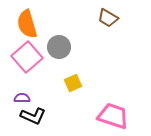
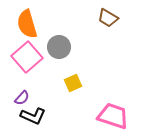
purple semicircle: rotated 133 degrees clockwise
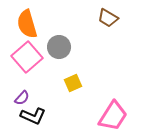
pink trapezoid: rotated 104 degrees clockwise
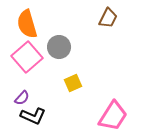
brown trapezoid: rotated 95 degrees counterclockwise
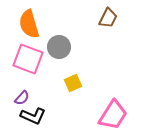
orange semicircle: moved 2 px right
pink square: moved 1 px right, 2 px down; rotated 28 degrees counterclockwise
pink trapezoid: moved 1 px up
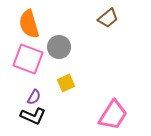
brown trapezoid: rotated 25 degrees clockwise
yellow square: moved 7 px left
purple semicircle: moved 12 px right, 1 px up; rotated 14 degrees counterclockwise
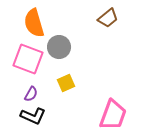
orange semicircle: moved 5 px right, 1 px up
purple semicircle: moved 3 px left, 3 px up
pink trapezoid: rotated 12 degrees counterclockwise
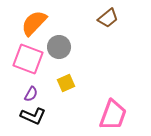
orange semicircle: rotated 60 degrees clockwise
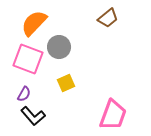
purple semicircle: moved 7 px left
black L-shape: rotated 25 degrees clockwise
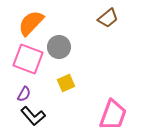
orange semicircle: moved 3 px left
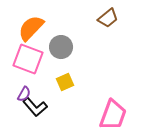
orange semicircle: moved 5 px down
gray circle: moved 2 px right
yellow square: moved 1 px left, 1 px up
black L-shape: moved 2 px right, 9 px up
